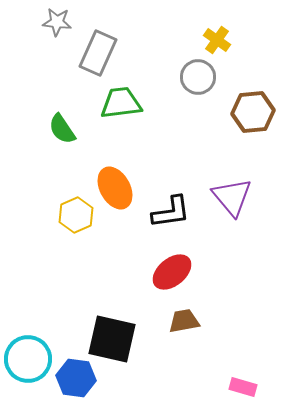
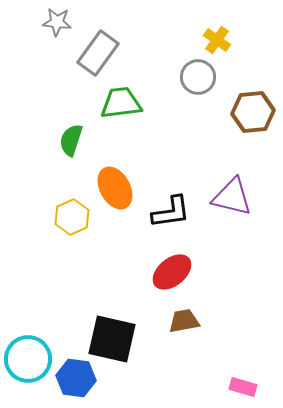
gray rectangle: rotated 12 degrees clockwise
green semicircle: moved 9 px right, 11 px down; rotated 52 degrees clockwise
purple triangle: rotated 36 degrees counterclockwise
yellow hexagon: moved 4 px left, 2 px down
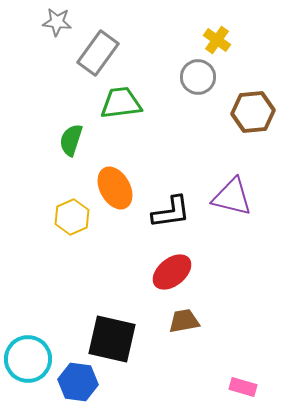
blue hexagon: moved 2 px right, 4 px down
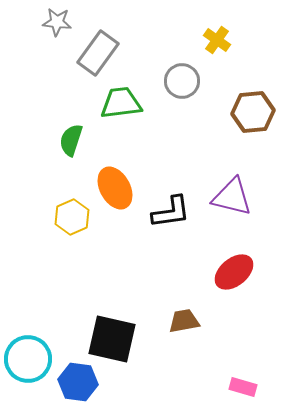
gray circle: moved 16 px left, 4 px down
red ellipse: moved 62 px right
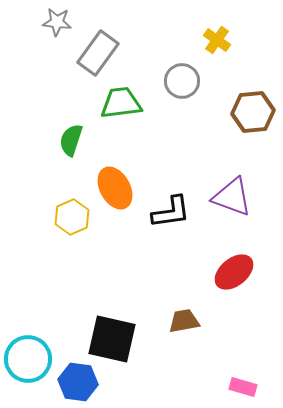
purple triangle: rotated 6 degrees clockwise
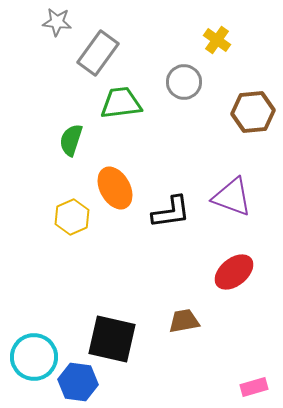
gray circle: moved 2 px right, 1 px down
cyan circle: moved 6 px right, 2 px up
pink rectangle: moved 11 px right; rotated 32 degrees counterclockwise
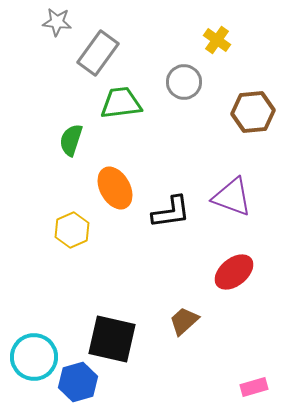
yellow hexagon: moved 13 px down
brown trapezoid: rotated 32 degrees counterclockwise
blue hexagon: rotated 24 degrees counterclockwise
